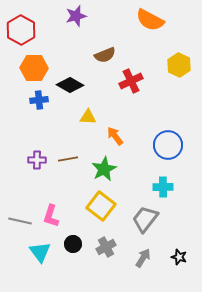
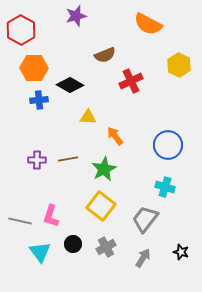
orange semicircle: moved 2 px left, 4 px down
cyan cross: moved 2 px right; rotated 18 degrees clockwise
black star: moved 2 px right, 5 px up
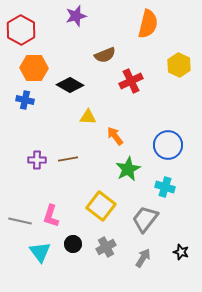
orange semicircle: rotated 104 degrees counterclockwise
blue cross: moved 14 px left; rotated 18 degrees clockwise
green star: moved 24 px right
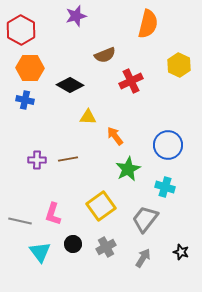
orange hexagon: moved 4 px left
yellow square: rotated 16 degrees clockwise
pink L-shape: moved 2 px right, 2 px up
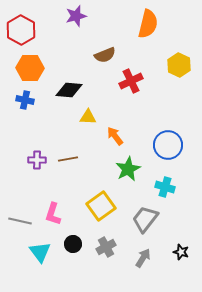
black diamond: moved 1 px left, 5 px down; rotated 24 degrees counterclockwise
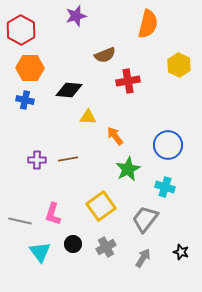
red cross: moved 3 px left; rotated 15 degrees clockwise
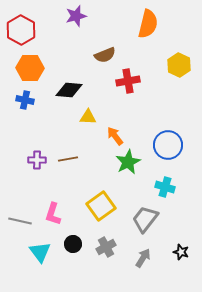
green star: moved 7 px up
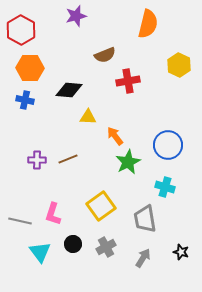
brown line: rotated 12 degrees counterclockwise
gray trapezoid: rotated 48 degrees counterclockwise
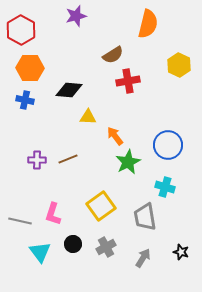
brown semicircle: moved 8 px right; rotated 10 degrees counterclockwise
gray trapezoid: moved 2 px up
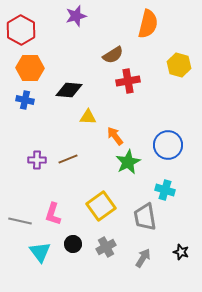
yellow hexagon: rotated 10 degrees counterclockwise
cyan cross: moved 3 px down
